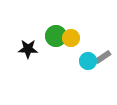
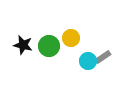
green circle: moved 7 px left, 10 px down
black star: moved 5 px left, 4 px up; rotated 12 degrees clockwise
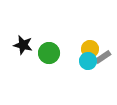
yellow circle: moved 19 px right, 11 px down
green circle: moved 7 px down
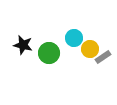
cyan circle: moved 14 px left, 23 px up
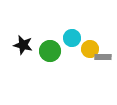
cyan circle: moved 2 px left
green circle: moved 1 px right, 2 px up
gray rectangle: rotated 35 degrees clockwise
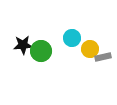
black star: rotated 18 degrees counterclockwise
green circle: moved 9 px left
gray rectangle: rotated 14 degrees counterclockwise
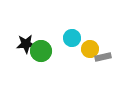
black star: moved 3 px right, 1 px up
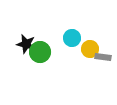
black star: rotated 18 degrees clockwise
green circle: moved 1 px left, 1 px down
gray rectangle: rotated 21 degrees clockwise
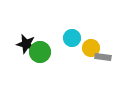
yellow circle: moved 1 px right, 1 px up
